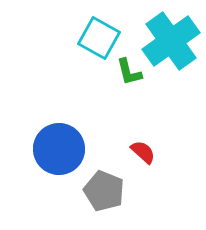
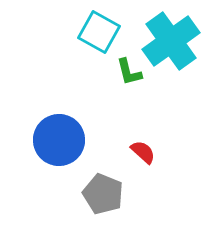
cyan square: moved 6 px up
blue circle: moved 9 px up
gray pentagon: moved 1 px left, 3 px down
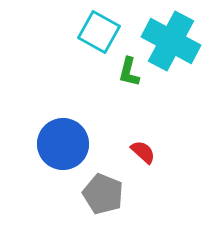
cyan cross: rotated 26 degrees counterclockwise
green L-shape: rotated 28 degrees clockwise
blue circle: moved 4 px right, 4 px down
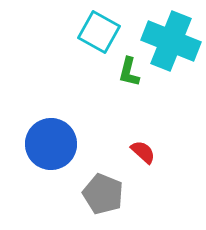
cyan cross: rotated 6 degrees counterclockwise
blue circle: moved 12 px left
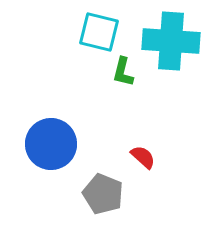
cyan square: rotated 15 degrees counterclockwise
cyan cross: rotated 18 degrees counterclockwise
green L-shape: moved 6 px left
red semicircle: moved 5 px down
